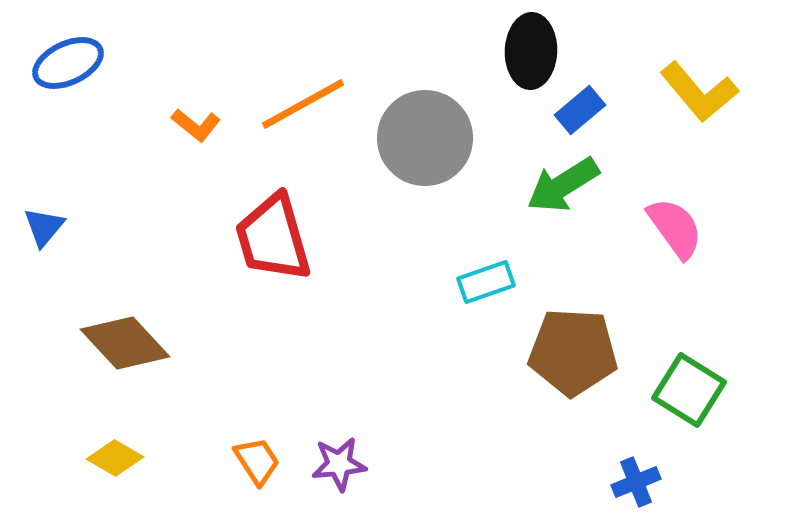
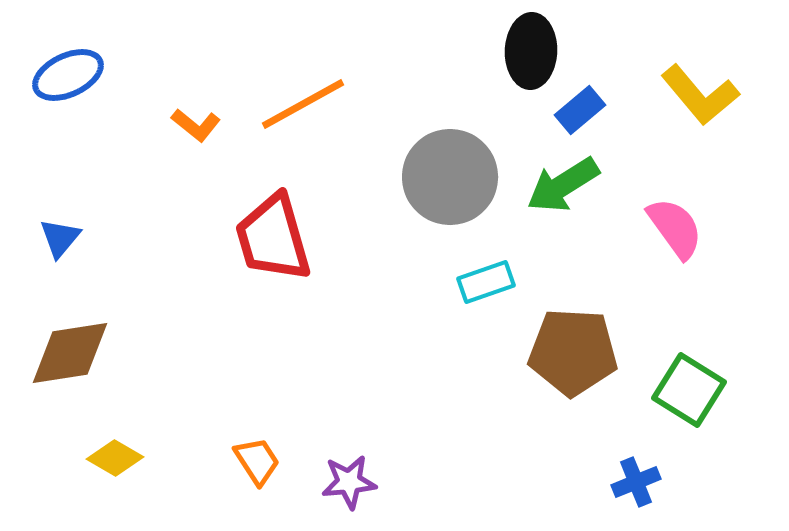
blue ellipse: moved 12 px down
yellow L-shape: moved 1 px right, 3 px down
gray circle: moved 25 px right, 39 px down
blue triangle: moved 16 px right, 11 px down
brown diamond: moved 55 px left, 10 px down; rotated 56 degrees counterclockwise
purple star: moved 10 px right, 18 px down
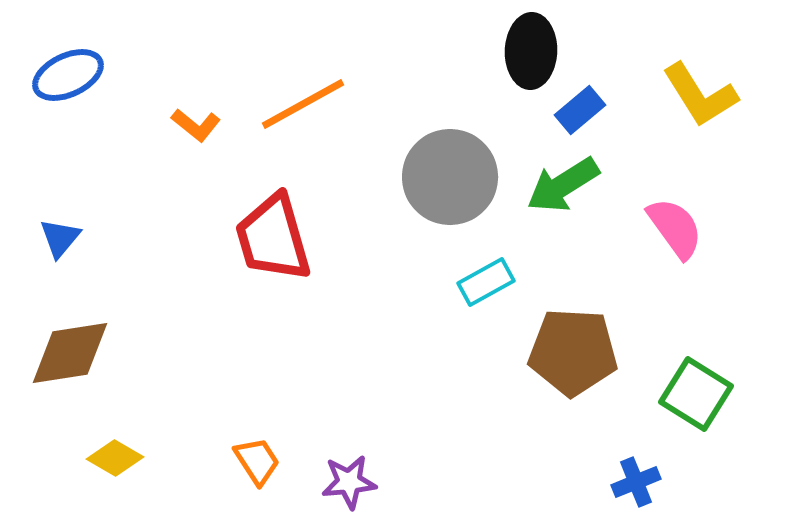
yellow L-shape: rotated 8 degrees clockwise
cyan rectangle: rotated 10 degrees counterclockwise
green square: moved 7 px right, 4 px down
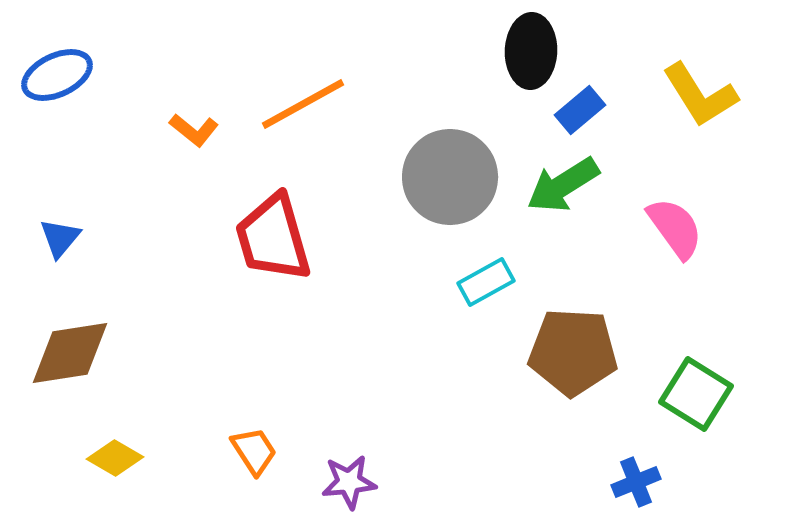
blue ellipse: moved 11 px left
orange L-shape: moved 2 px left, 5 px down
orange trapezoid: moved 3 px left, 10 px up
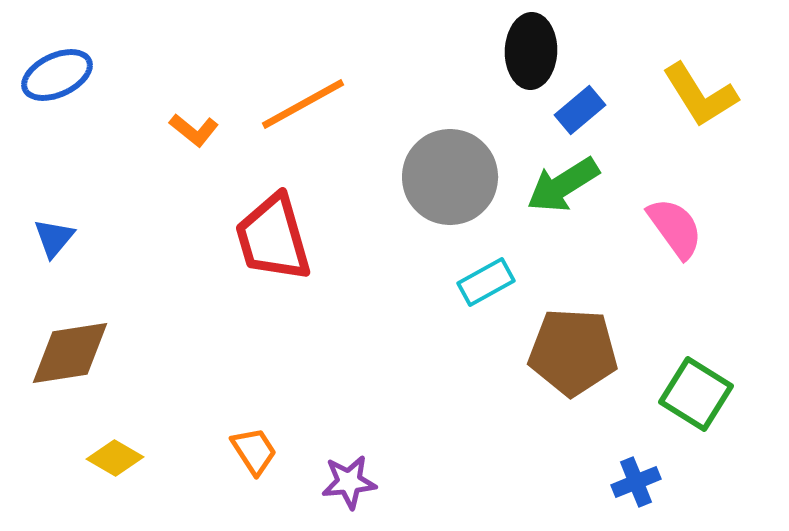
blue triangle: moved 6 px left
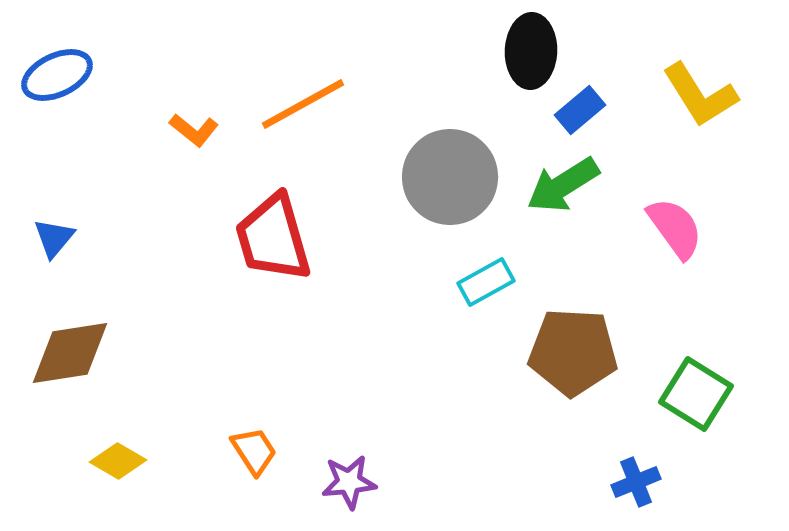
yellow diamond: moved 3 px right, 3 px down
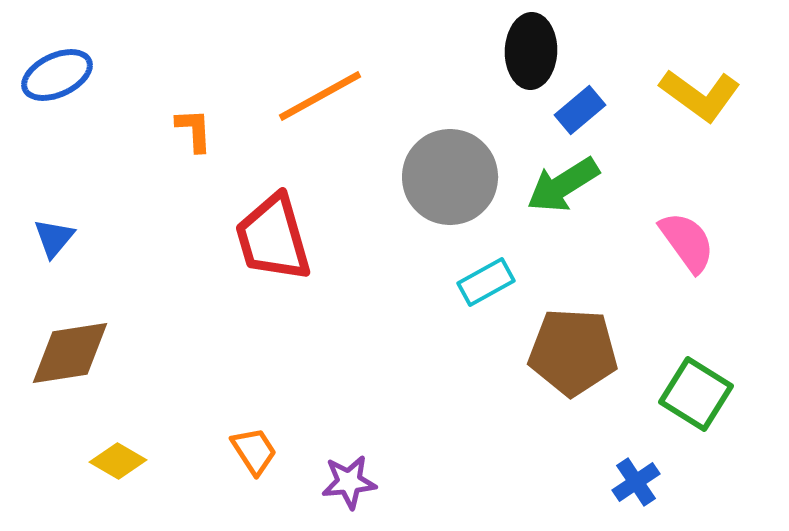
yellow L-shape: rotated 22 degrees counterclockwise
orange line: moved 17 px right, 8 px up
orange L-shape: rotated 132 degrees counterclockwise
pink semicircle: moved 12 px right, 14 px down
blue cross: rotated 12 degrees counterclockwise
